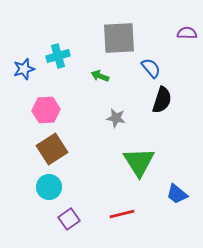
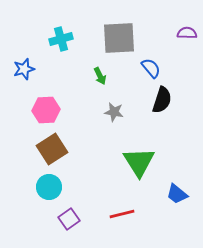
cyan cross: moved 3 px right, 17 px up
green arrow: rotated 138 degrees counterclockwise
gray star: moved 2 px left, 6 px up
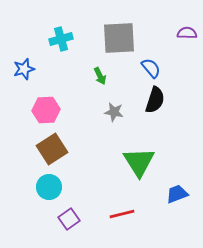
black semicircle: moved 7 px left
blue trapezoid: rotated 120 degrees clockwise
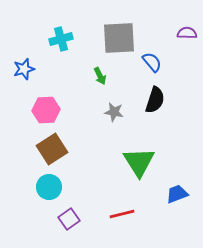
blue semicircle: moved 1 px right, 6 px up
